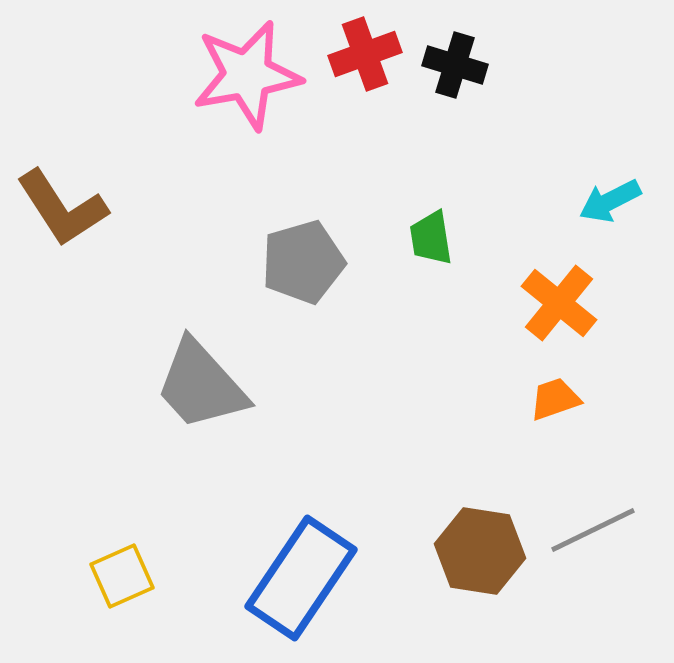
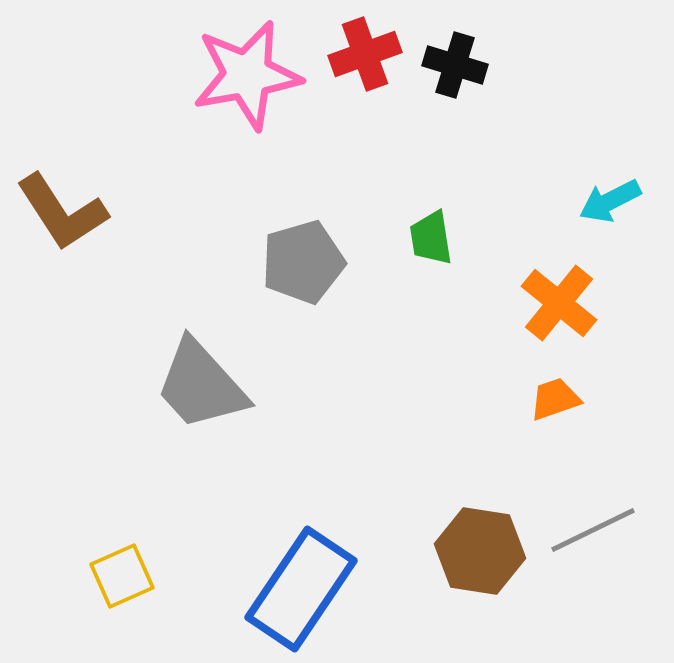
brown L-shape: moved 4 px down
blue rectangle: moved 11 px down
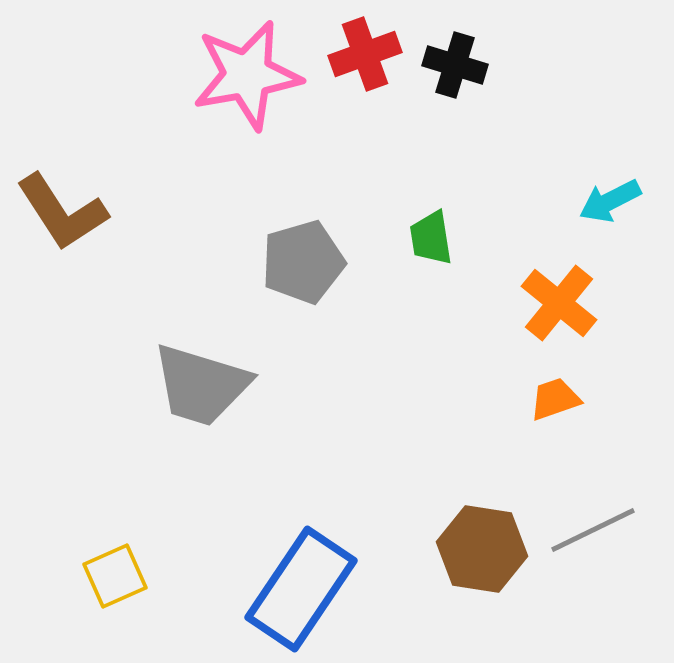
gray trapezoid: rotated 31 degrees counterclockwise
brown hexagon: moved 2 px right, 2 px up
yellow square: moved 7 px left
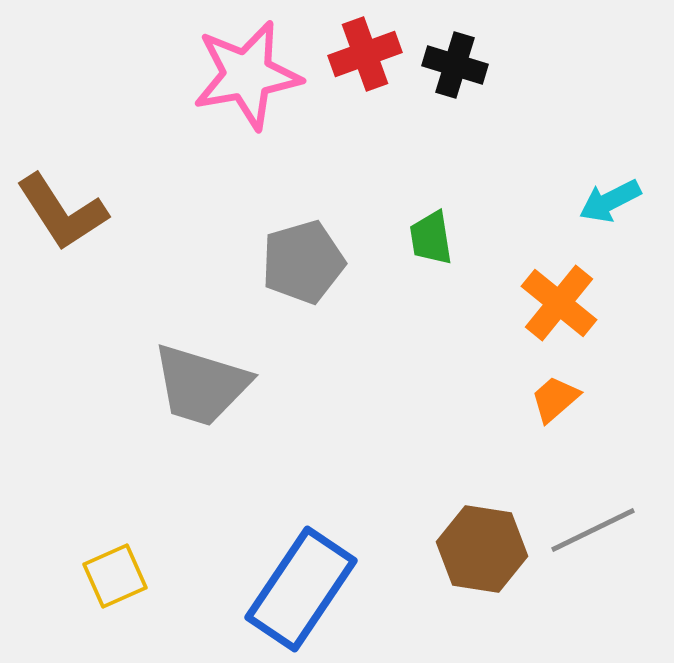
orange trapezoid: rotated 22 degrees counterclockwise
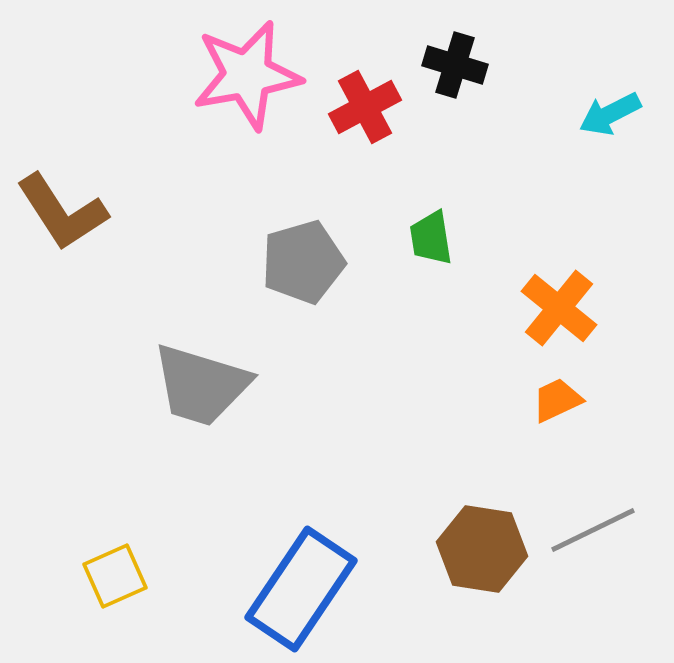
red cross: moved 53 px down; rotated 8 degrees counterclockwise
cyan arrow: moved 87 px up
orange cross: moved 5 px down
orange trapezoid: moved 2 px right, 1 px down; rotated 16 degrees clockwise
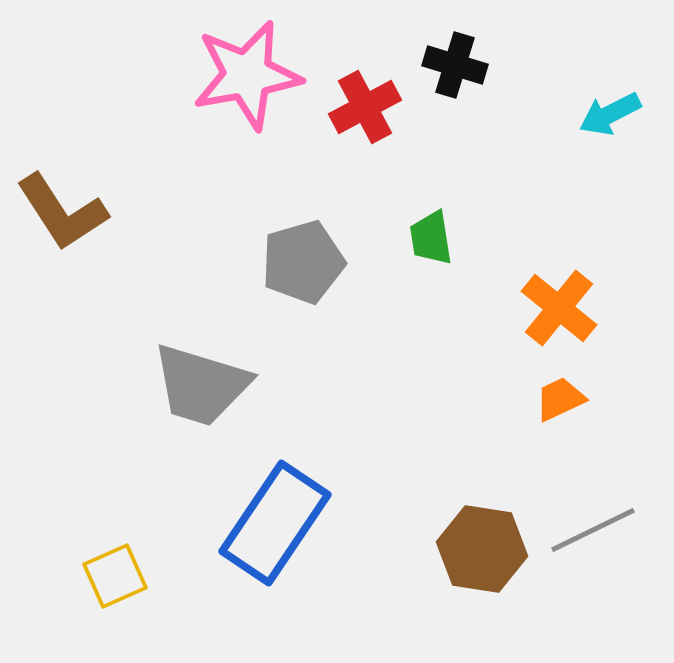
orange trapezoid: moved 3 px right, 1 px up
blue rectangle: moved 26 px left, 66 px up
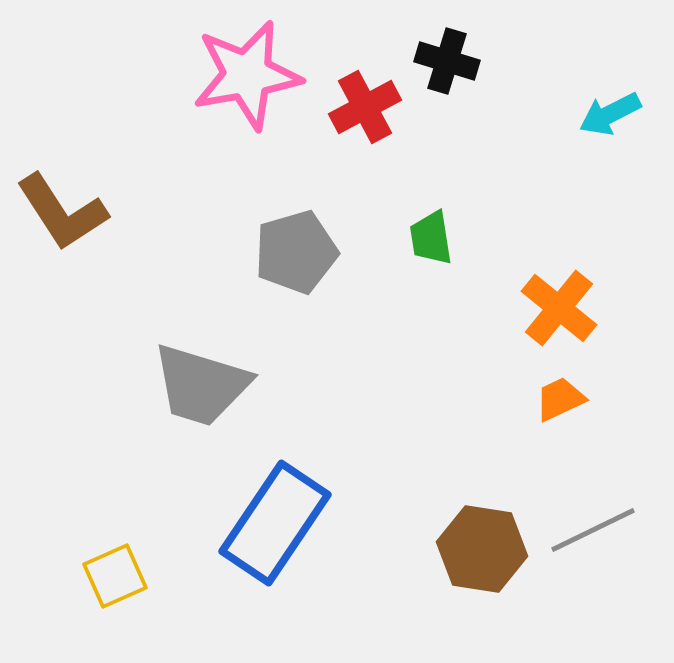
black cross: moved 8 px left, 4 px up
gray pentagon: moved 7 px left, 10 px up
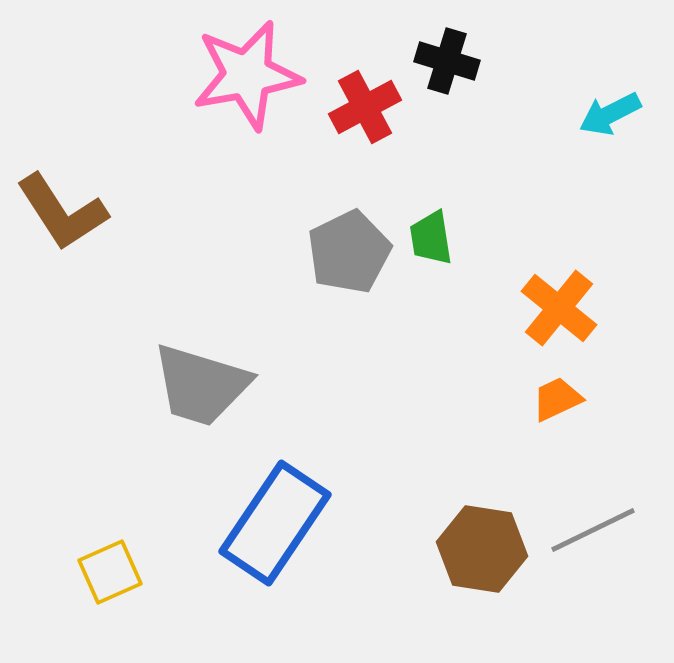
gray pentagon: moved 53 px right; rotated 10 degrees counterclockwise
orange trapezoid: moved 3 px left
yellow square: moved 5 px left, 4 px up
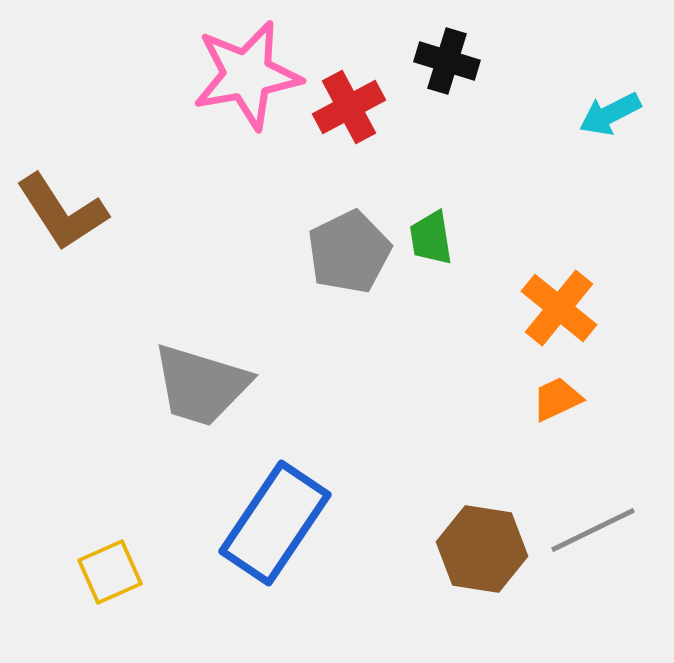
red cross: moved 16 px left
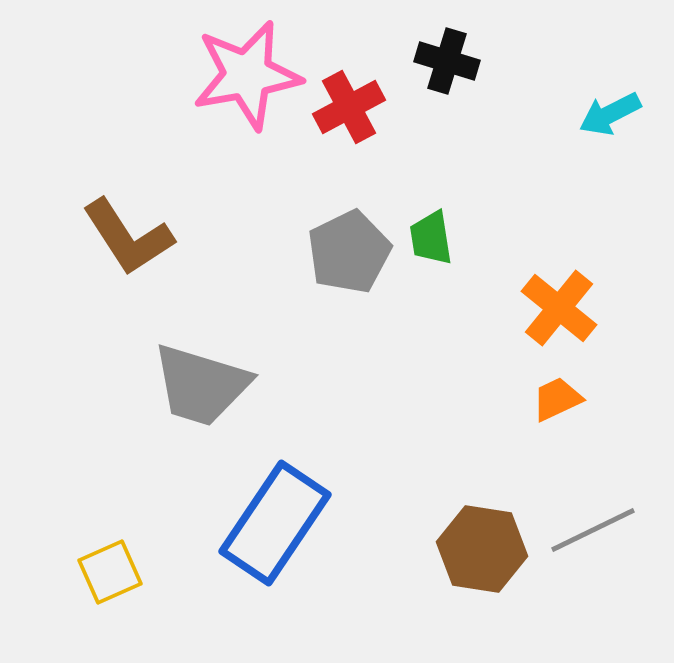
brown L-shape: moved 66 px right, 25 px down
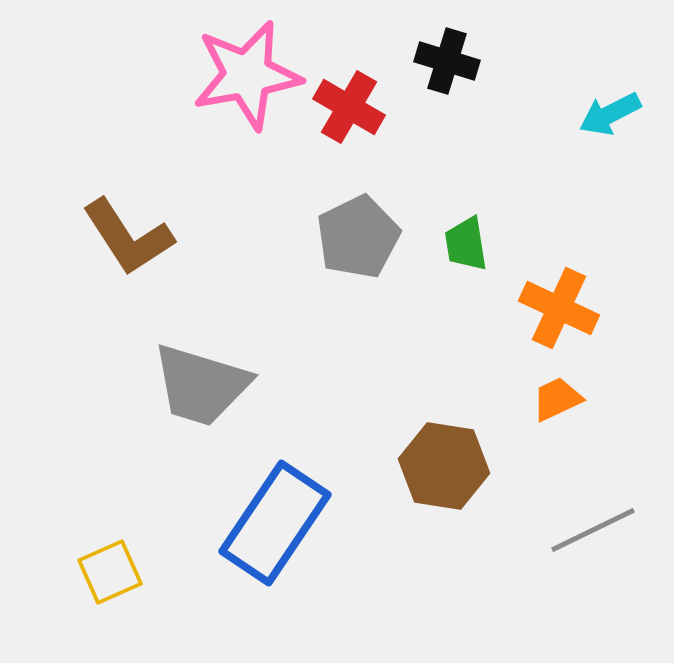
red cross: rotated 32 degrees counterclockwise
green trapezoid: moved 35 px right, 6 px down
gray pentagon: moved 9 px right, 15 px up
orange cross: rotated 14 degrees counterclockwise
brown hexagon: moved 38 px left, 83 px up
